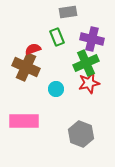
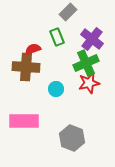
gray rectangle: rotated 36 degrees counterclockwise
purple cross: rotated 25 degrees clockwise
brown cross: rotated 20 degrees counterclockwise
gray hexagon: moved 9 px left, 4 px down
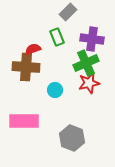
purple cross: rotated 30 degrees counterclockwise
cyan circle: moved 1 px left, 1 px down
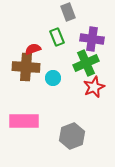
gray rectangle: rotated 66 degrees counterclockwise
red star: moved 5 px right, 4 px down; rotated 10 degrees counterclockwise
cyan circle: moved 2 px left, 12 px up
gray hexagon: moved 2 px up; rotated 20 degrees clockwise
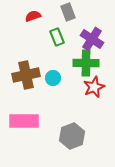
purple cross: rotated 25 degrees clockwise
red semicircle: moved 33 px up
green cross: rotated 25 degrees clockwise
brown cross: moved 8 px down; rotated 16 degrees counterclockwise
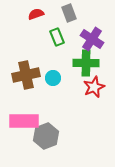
gray rectangle: moved 1 px right, 1 px down
red semicircle: moved 3 px right, 2 px up
gray hexagon: moved 26 px left
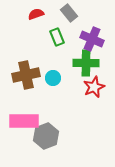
gray rectangle: rotated 18 degrees counterclockwise
purple cross: rotated 10 degrees counterclockwise
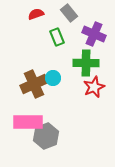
purple cross: moved 2 px right, 5 px up
brown cross: moved 8 px right, 9 px down; rotated 12 degrees counterclockwise
pink rectangle: moved 4 px right, 1 px down
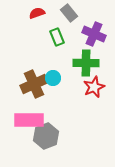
red semicircle: moved 1 px right, 1 px up
pink rectangle: moved 1 px right, 2 px up
